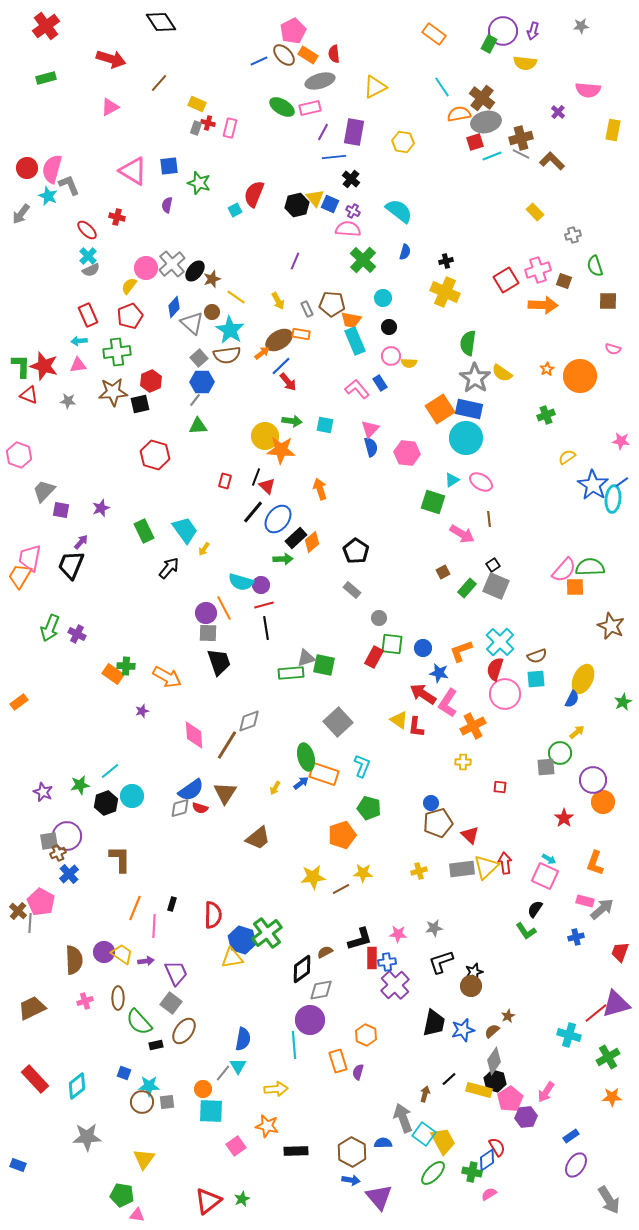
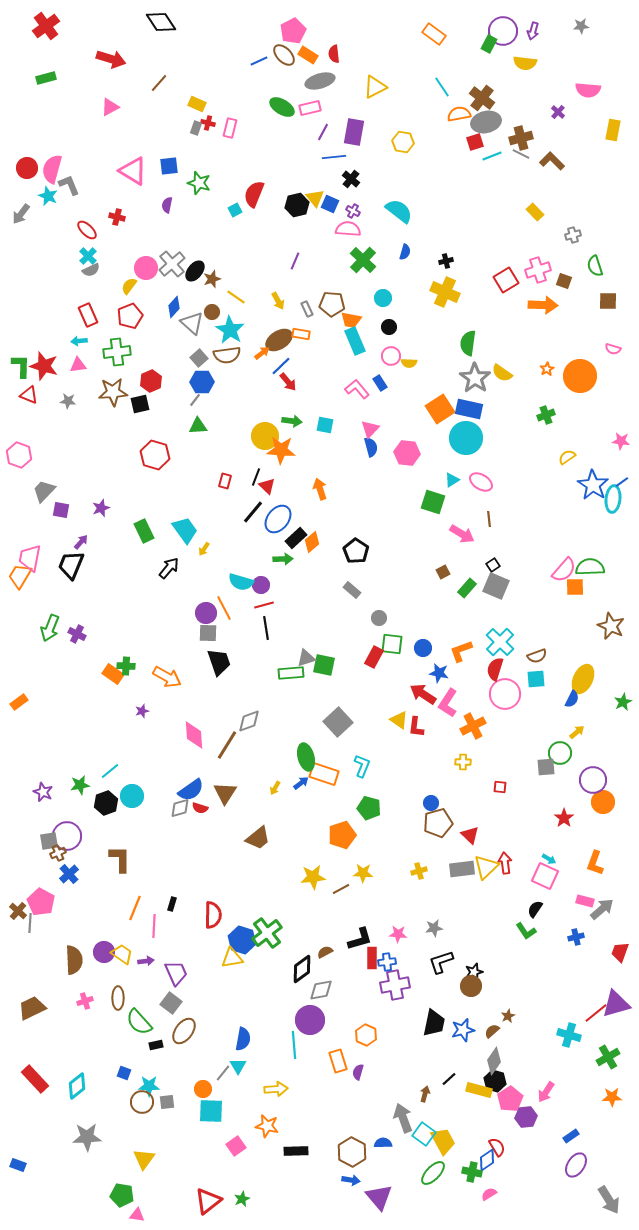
purple cross at (395, 985): rotated 32 degrees clockwise
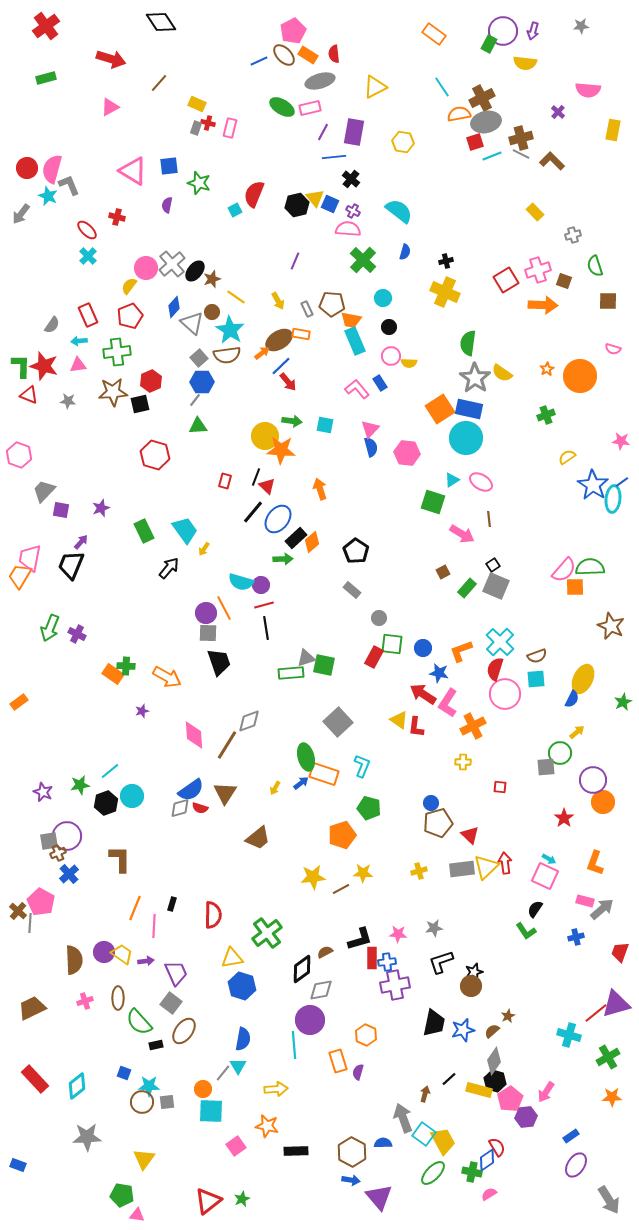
brown cross at (482, 98): rotated 25 degrees clockwise
gray semicircle at (91, 270): moved 39 px left, 55 px down; rotated 30 degrees counterclockwise
blue hexagon at (242, 940): moved 46 px down
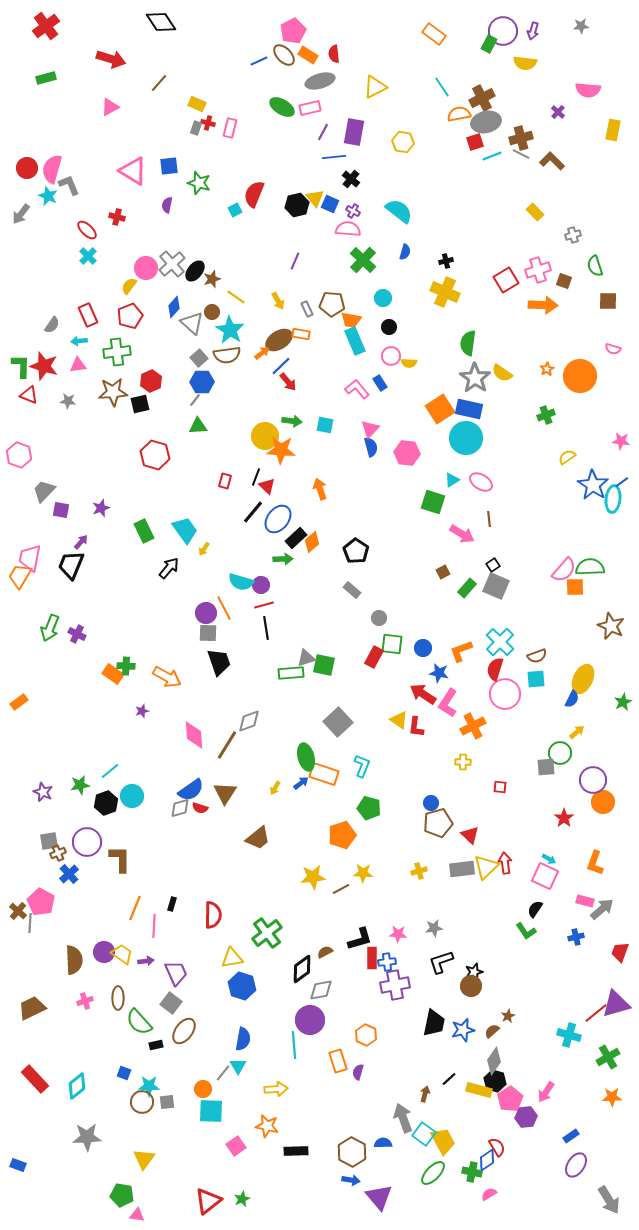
purple circle at (67, 836): moved 20 px right, 6 px down
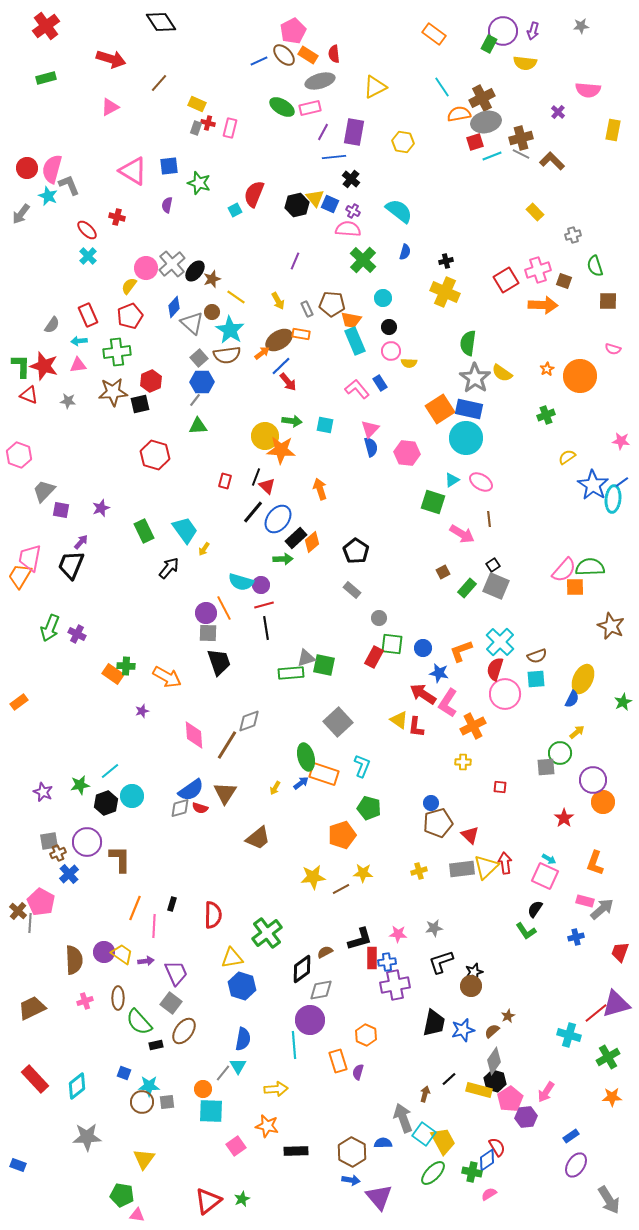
pink circle at (391, 356): moved 5 px up
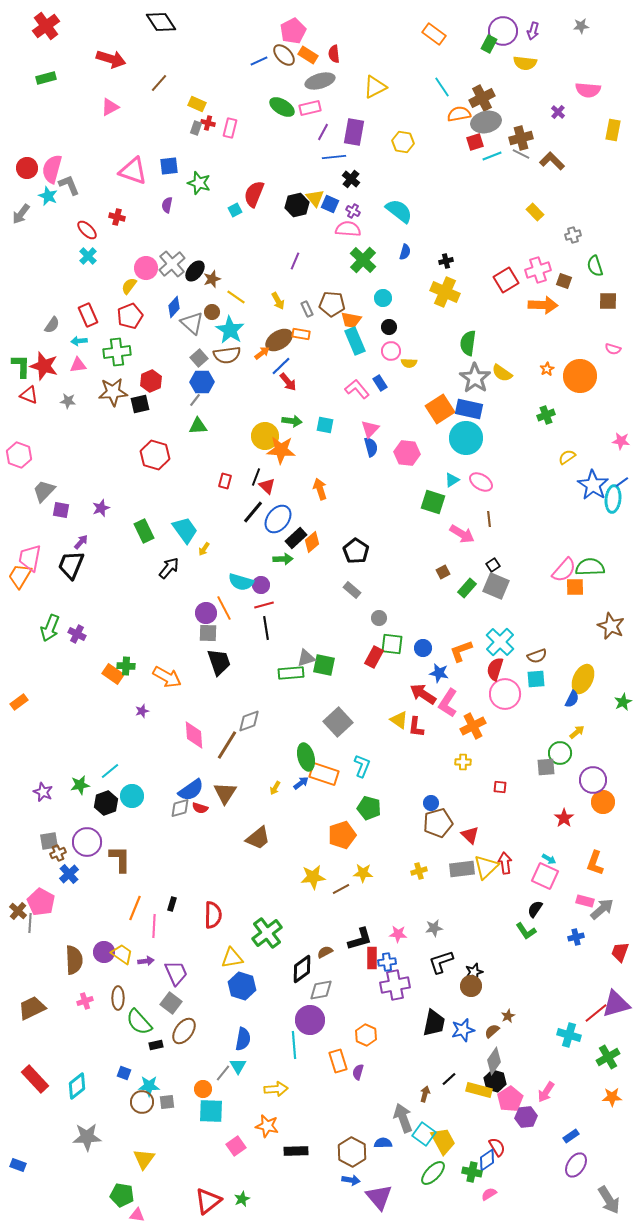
pink triangle at (133, 171): rotated 12 degrees counterclockwise
